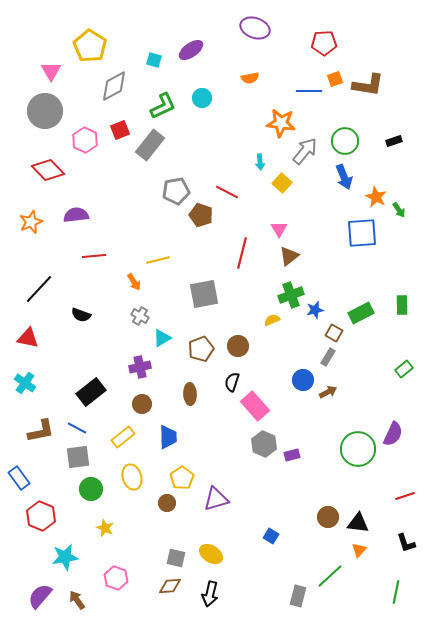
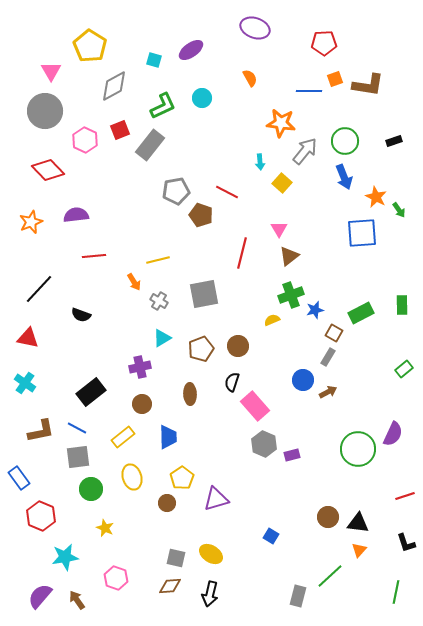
orange semicircle at (250, 78): rotated 108 degrees counterclockwise
gray cross at (140, 316): moved 19 px right, 15 px up
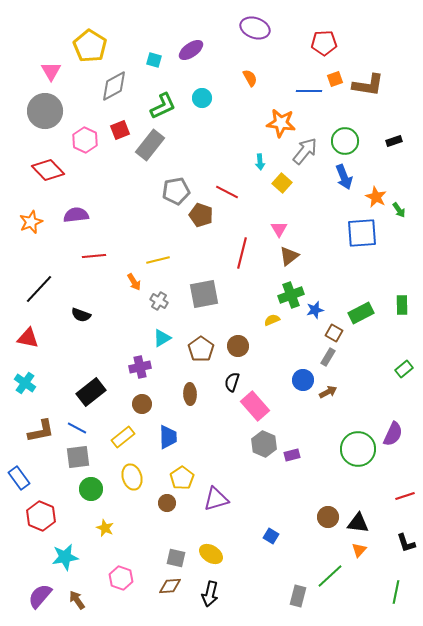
brown pentagon at (201, 349): rotated 15 degrees counterclockwise
pink hexagon at (116, 578): moved 5 px right
